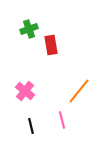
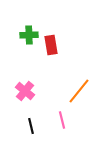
green cross: moved 6 px down; rotated 18 degrees clockwise
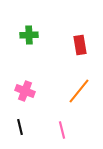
red rectangle: moved 29 px right
pink cross: rotated 18 degrees counterclockwise
pink line: moved 10 px down
black line: moved 11 px left, 1 px down
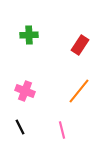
red rectangle: rotated 42 degrees clockwise
black line: rotated 14 degrees counterclockwise
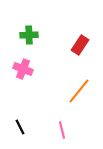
pink cross: moved 2 px left, 22 px up
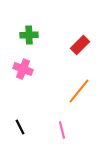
red rectangle: rotated 12 degrees clockwise
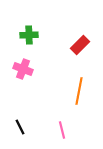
orange line: rotated 28 degrees counterclockwise
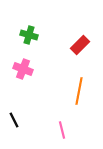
green cross: rotated 18 degrees clockwise
black line: moved 6 px left, 7 px up
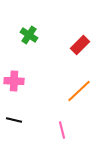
green cross: rotated 18 degrees clockwise
pink cross: moved 9 px left, 12 px down; rotated 18 degrees counterclockwise
orange line: rotated 36 degrees clockwise
black line: rotated 49 degrees counterclockwise
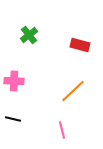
green cross: rotated 18 degrees clockwise
red rectangle: rotated 60 degrees clockwise
orange line: moved 6 px left
black line: moved 1 px left, 1 px up
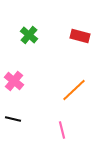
green cross: rotated 12 degrees counterclockwise
red rectangle: moved 9 px up
pink cross: rotated 36 degrees clockwise
orange line: moved 1 px right, 1 px up
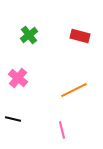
green cross: rotated 12 degrees clockwise
pink cross: moved 4 px right, 3 px up
orange line: rotated 16 degrees clockwise
